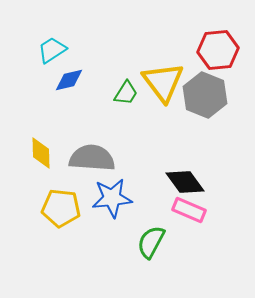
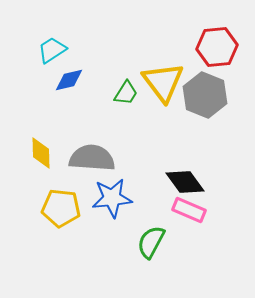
red hexagon: moved 1 px left, 3 px up
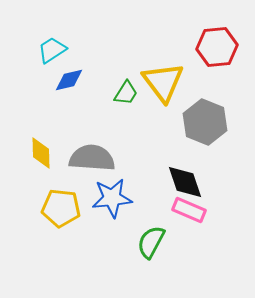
gray hexagon: moved 27 px down
black diamond: rotated 18 degrees clockwise
